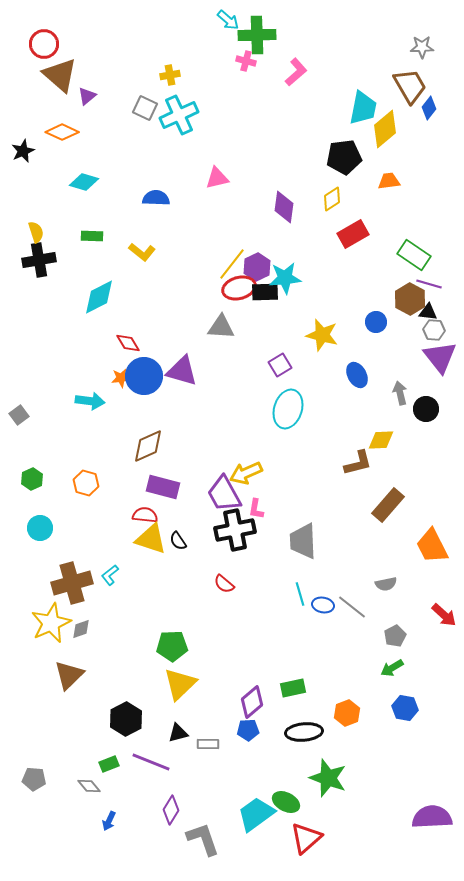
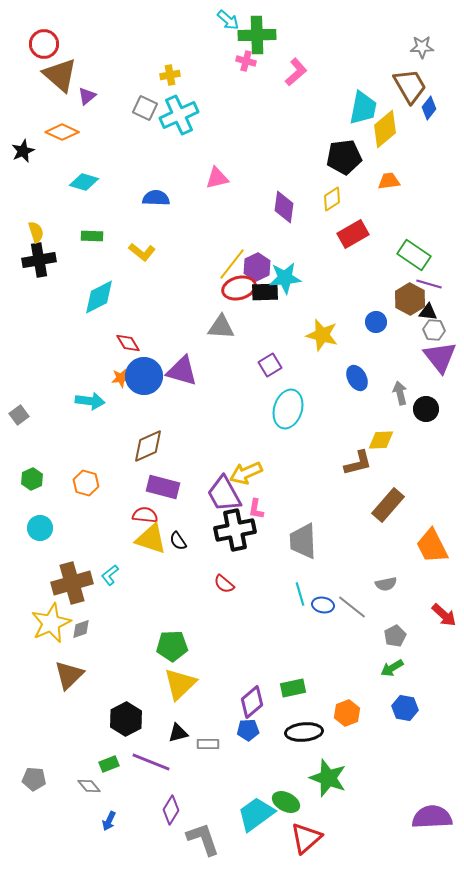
purple square at (280, 365): moved 10 px left
blue ellipse at (357, 375): moved 3 px down
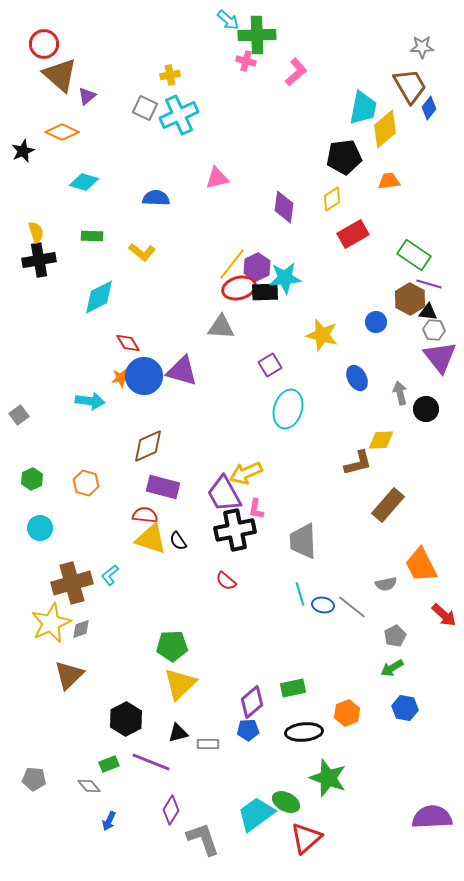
orange trapezoid at (432, 546): moved 11 px left, 19 px down
red semicircle at (224, 584): moved 2 px right, 3 px up
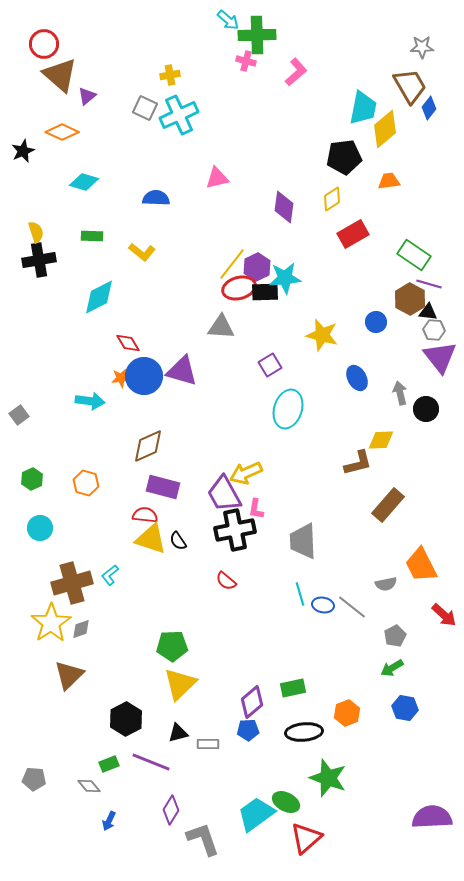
yellow star at (51, 623): rotated 9 degrees counterclockwise
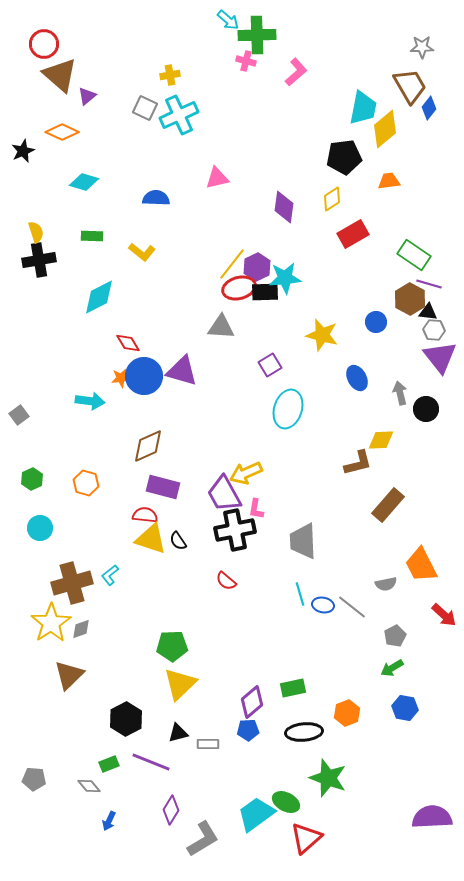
gray L-shape at (203, 839): rotated 78 degrees clockwise
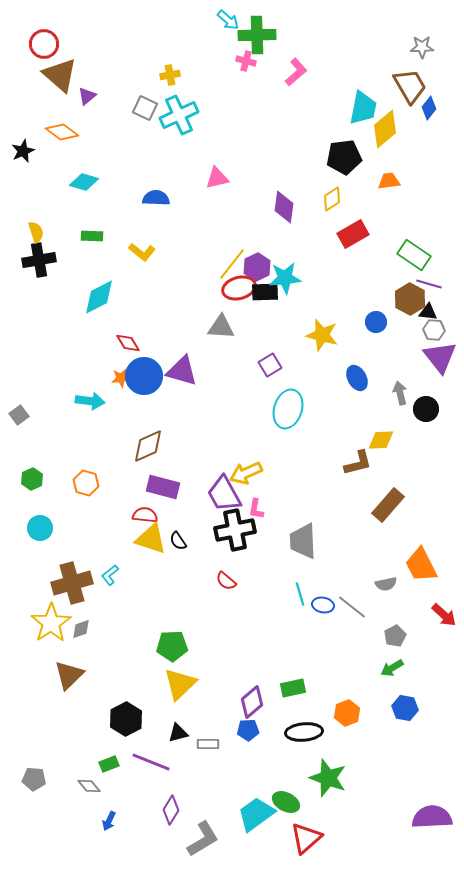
orange diamond at (62, 132): rotated 12 degrees clockwise
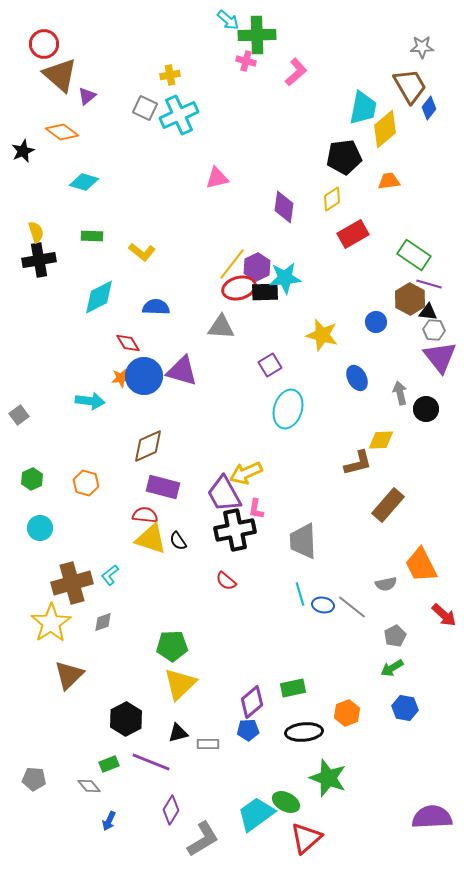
blue semicircle at (156, 198): moved 109 px down
gray diamond at (81, 629): moved 22 px right, 7 px up
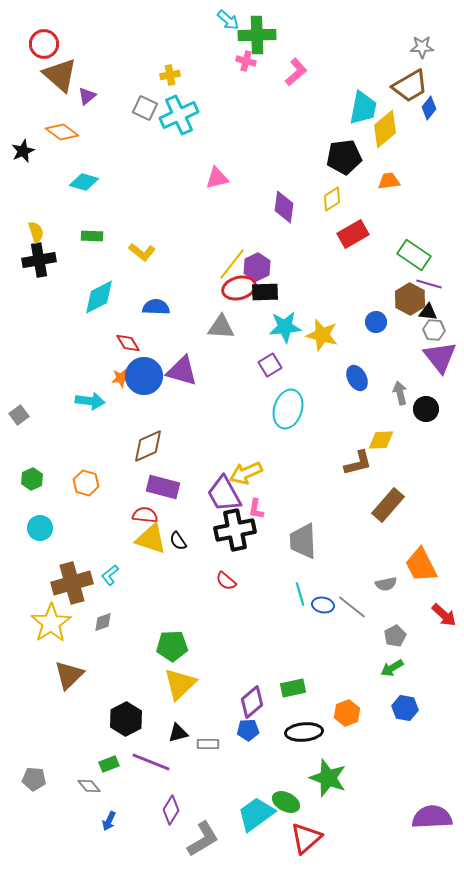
brown trapezoid at (410, 86): rotated 90 degrees clockwise
cyan star at (285, 278): moved 49 px down
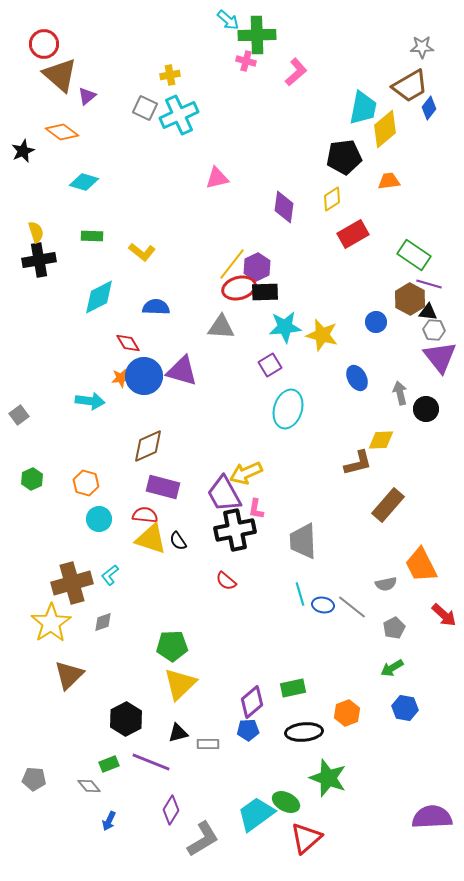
cyan circle at (40, 528): moved 59 px right, 9 px up
gray pentagon at (395, 636): moved 1 px left, 8 px up
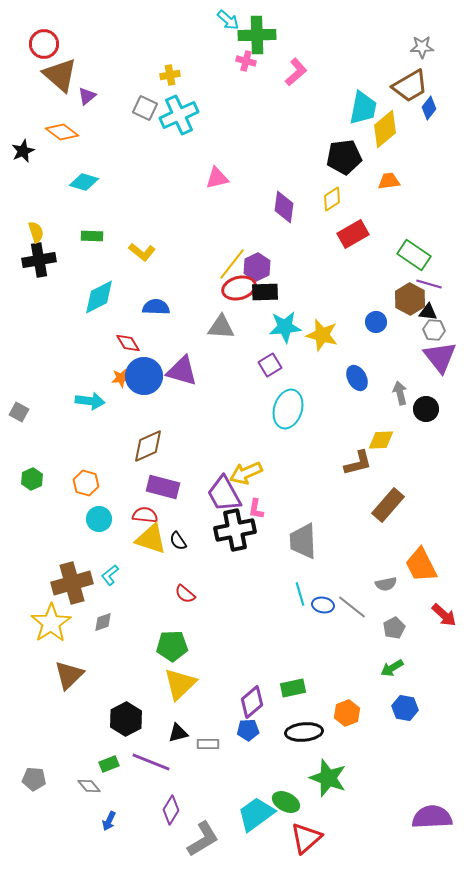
gray square at (19, 415): moved 3 px up; rotated 24 degrees counterclockwise
red semicircle at (226, 581): moved 41 px left, 13 px down
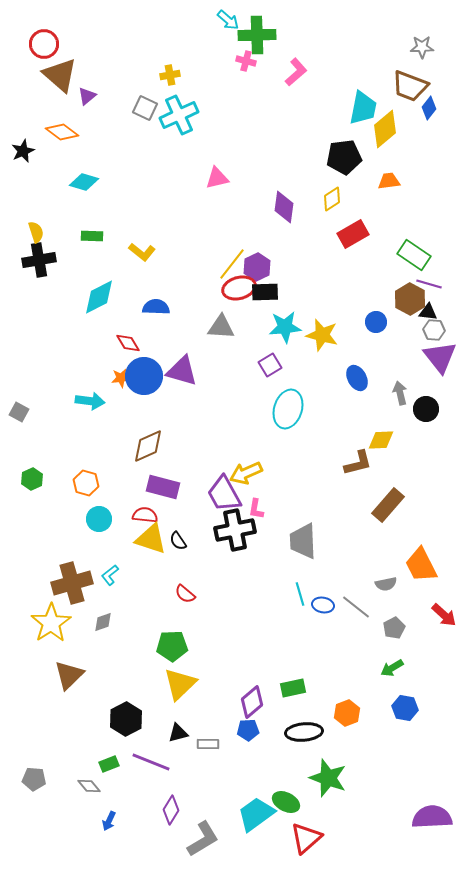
brown trapezoid at (410, 86): rotated 51 degrees clockwise
gray line at (352, 607): moved 4 px right
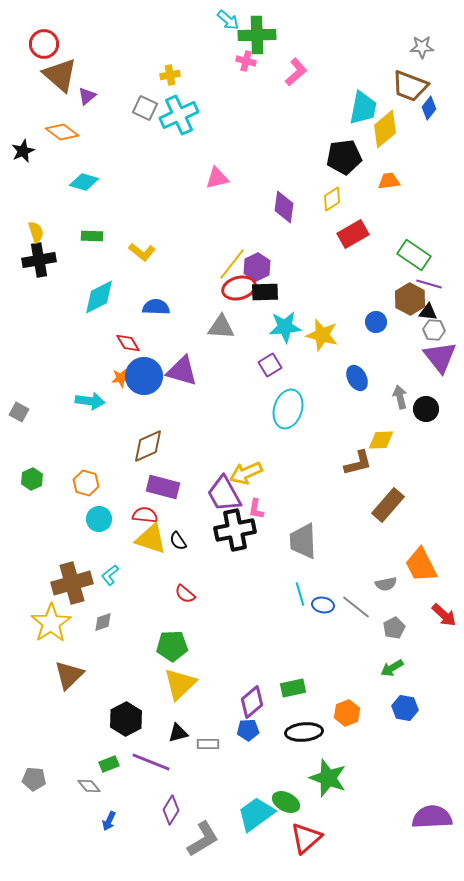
gray arrow at (400, 393): moved 4 px down
